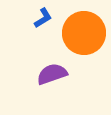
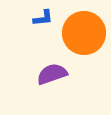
blue L-shape: rotated 25 degrees clockwise
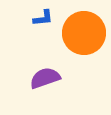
purple semicircle: moved 7 px left, 4 px down
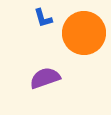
blue L-shape: rotated 80 degrees clockwise
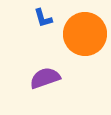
orange circle: moved 1 px right, 1 px down
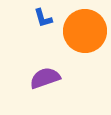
orange circle: moved 3 px up
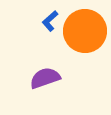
blue L-shape: moved 7 px right, 3 px down; rotated 65 degrees clockwise
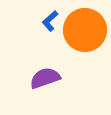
orange circle: moved 1 px up
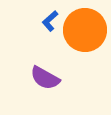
purple semicircle: rotated 132 degrees counterclockwise
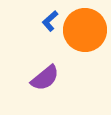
purple semicircle: rotated 68 degrees counterclockwise
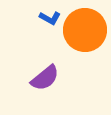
blue L-shape: moved 3 px up; rotated 110 degrees counterclockwise
